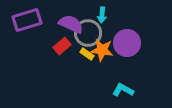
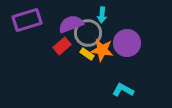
purple semicircle: rotated 45 degrees counterclockwise
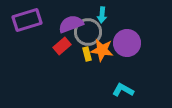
gray circle: moved 1 px up
yellow rectangle: rotated 40 degrees clockwise
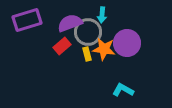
purple semicircle: moved 1 px left, 1 px up
orange star: moved 2 px right, 1 px up
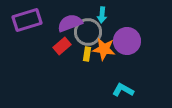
purple circle: moved 2 px up
yellow rectangle: rotated 24 degrees clockwise
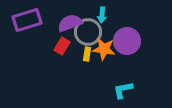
red rectangle: rotated 18 degrees counterclockwise
cyan L-shape: rotated 40 degrees counterclockwise
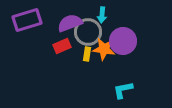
purple circle: moved 4 px left
red rectangle: rotated 36 degrees clockwise
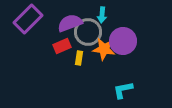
purple rectangle: moved 1 px right, 1 px up; rotated 28 degrees counterclockwise
yellow rectangle: moved 8 px left, 4 px down
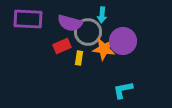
purple rectangle: rotated 48 degrees clockwise
purple semicircle: rotated 145 degrees counterclockwise
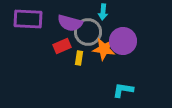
cyan arrow: moved 1 px right, 3 px up
cyan L-shape: rotated 20 degrees clockwise
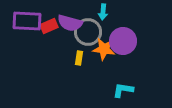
purple rectangle: moved 1 px left, 2 px down
red rectangle: moved 13 px left, 20 px up
